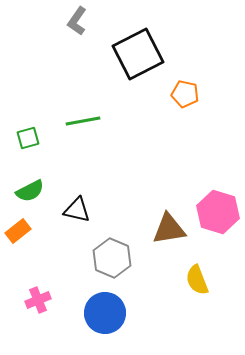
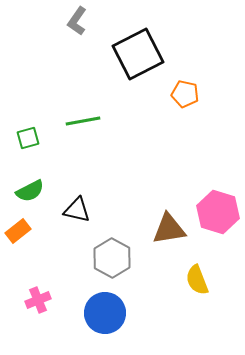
gray hexagon: rotated 6 degrees clockwise
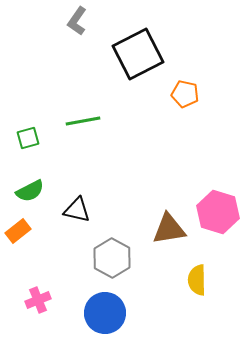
yellow semicircle: rotated 20 degrees clockwise
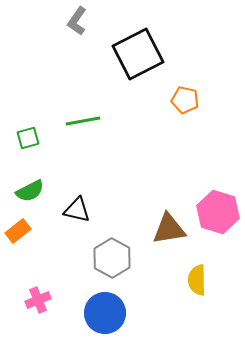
orange pentagon: moved 6 px down
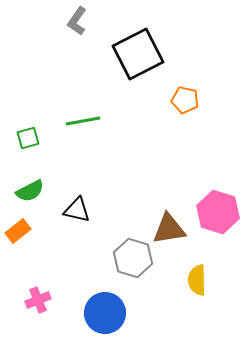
gray hexagon: moved 21 px right; rotated 12 degrees counterclockwise
